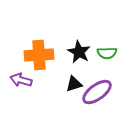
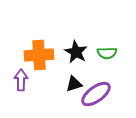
black star: moved 3 px left
purple arrow: rotated 75 degrees clockwise
purple ellipse: moved 1 px left, 2 px down
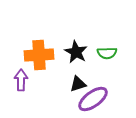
black triangle: moved 4 px right
purple ellipse: moved 3 px left, 5 px down
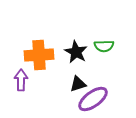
green semicircle: moved 3 px left, 7 px up
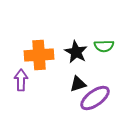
purple ellipse: moved 2 px right, 1 px up
